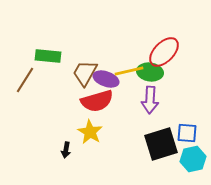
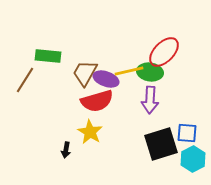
cyan hexagon: rotated 15 degrees counterclockwise
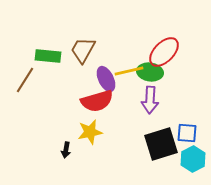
brown trapezoid: moved 2 px left, 23 px up
purple ellipse: rotated 45 degrees clockwise
yellow star: rotated 30 degrees clockwise
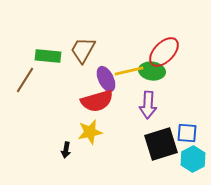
green ellipse: moved 2 px right, 1 px up
purple arrow: moved 2 px left, 5 px down
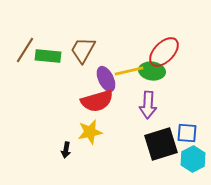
brown line: moved 30 px up
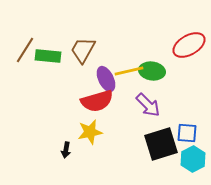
red ellipse: moved 25 px right, 7 px up; rotated 16 degrees clockwise
purple arrow: rotated 48 degrees counterclockwise
